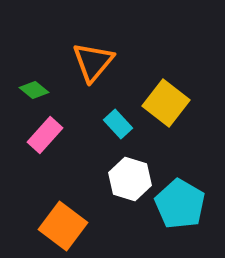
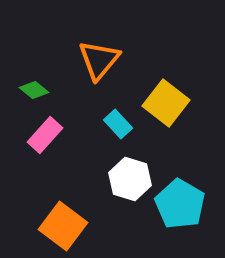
orange triangle: moved 6 px right, 2 px up
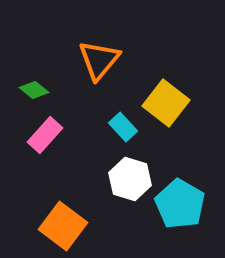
cyan rectangle: moved 5 px right, 3 px down
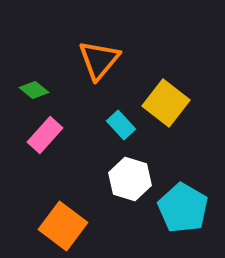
cyan rectangle: moved 2 px left, 2 px up
cyan pentagon: moved 3 px right, 4 px down
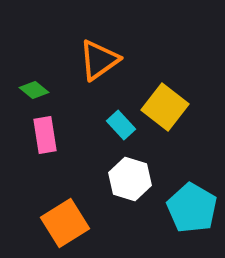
orange triangle: rotated 15 degrees clockwise
yellow square: moved 1 px left, 4 px down
pink rectangle: rotated 51 degrees counterclockwise
cyan pentagon: moved 9 px right
orange square: moved 2 px right, 3 px up; rotated 21 degrees clockwise
